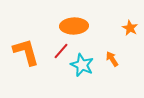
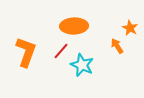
orange L-shape: rotated 36 degrees clockwise
orange arrow: moved 5 px right, 13 px up
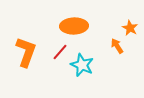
red line: moved 1 px left, 1 px down
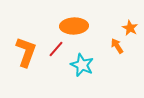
red line: moved 4 px left, 3 px up
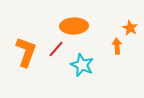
orange arrow: rotated 28 degrees clockwise
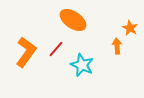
orange ellipse: moved 1 px left, 6 px up; rotated 36 degrees clockwise
orange L-shape: rotated 16 degrees clockwise
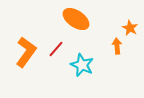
orange ellipse: moved 3 px right, 1 px up
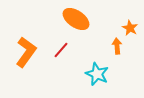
red line: moved 5 px right, 1 px down
cyan star: moved 15 px right, 9 px down
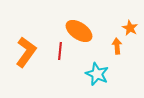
orange ellipse: moved 3 px right, 12 px down
red line: moved 1 px left, 1 px down; rotated 36 degrees counterclockwise
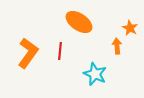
orange ellipse: moved 9 px up
orange L-shape: moved 2 px right, 1 px down
cyan star: moved 2 px left
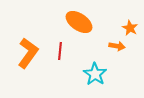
orange arrow: rotated 105 degrees clockwise
cyan star: rotated 10 degrees clockwise
